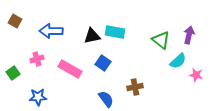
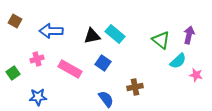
cyan rectangle: moved 2 px down; rotated 30 degrees clockwise
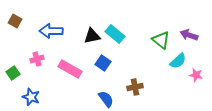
purple arrow: rotated 84 degrees counterclockwise
blue star: moved 7 px left; rotated 24 degrees clockwise
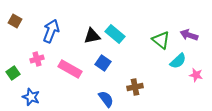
blue arrow: rotated 110 degrees clockwise
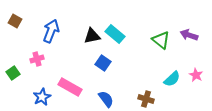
cyan semicircle: moved 6 px left, 18 px down
pink rectangle: moved 18 px down
pink star: rotated 16 degrees clockwise
brown cross: moved 11 px right, 12 px down; rotated 28 degrees clockwise
blue star: moved 11 px right; rotated 24 degrees clockwise
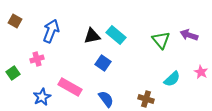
cyan rectangle: moved 1 px right, 1 px down
green triangle: rotated 12 degrees clockwise
pink star: moved 5 px right, 3 px up
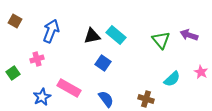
pink rectangle: moved 1 px left, 1 px down
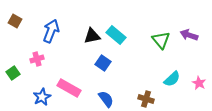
pink star: moved 2 px left, 11 px down
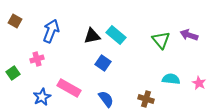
cyan semicircle: moved 1 px left; rotated 132 degrees counterclockwise
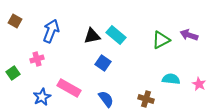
green triangle: rotated 42 degrees clockwise
pink star: moved 1 px down
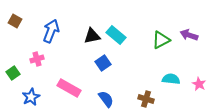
blue square: rotated 21 degrees clockwise
blue star: moved 11 px left
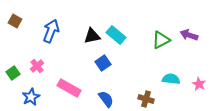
pink cross: moved 7 px down; rotated 24 degrees counterclockwise
